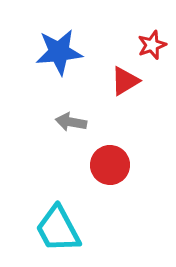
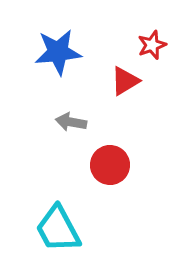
blue star: moved 1 px left
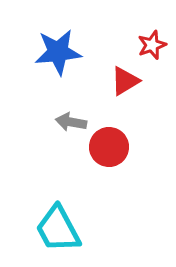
red circle: moved 1 px left, 18 px up
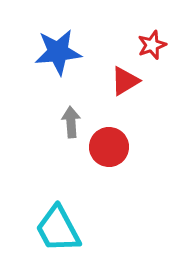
gray arrow: rotated 76 degrees clockwise
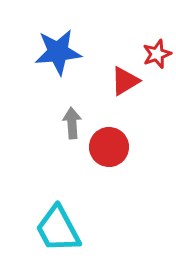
red star: moved 5 px right, 9 px down
gray arrow: moved 1 px right, 1 px down
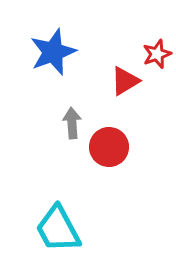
blue star: moved 5 px left; rotated 15 degrees counterclockwise
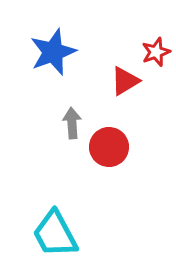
red star: moved 1 px left, 2 px up
cyan trapezoid: moved 3 px left, 5 px down
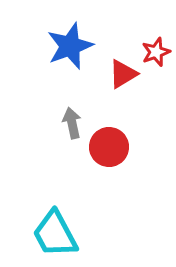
blue star: moved 17 px right, 6 px up
red triangle: moved 2 px left, 7 px up
gray arrow: rotated 8 degrees counterclockwise
